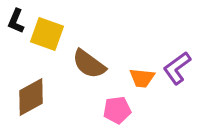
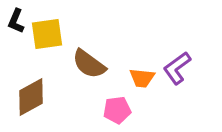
yellow square: rotated 28 degrees counterclockwise
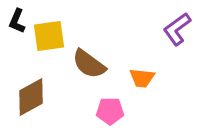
black L-shape: moved 1 px right
yellow square: moved 2 px right, 2 px down
purple L-shape: moved 39 px up
pink pentagon: moved 7 px left, 1 px down; rotated 8 degrees clockwise
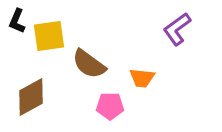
pink pentagon: moved 5 px up
